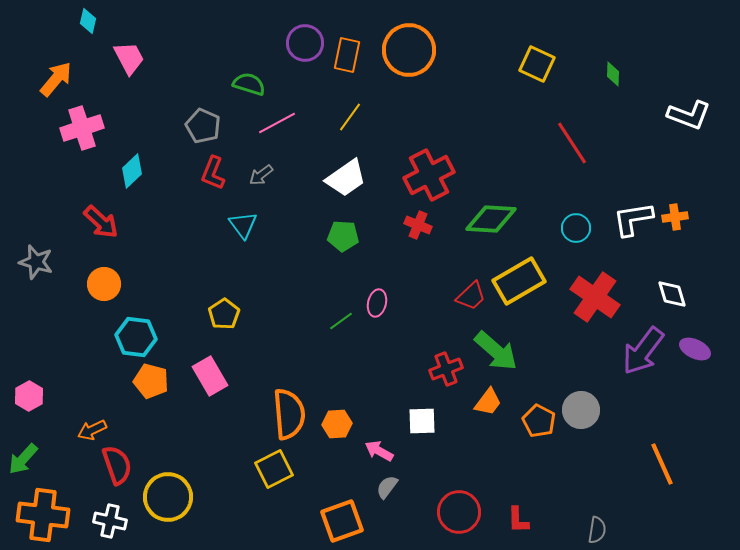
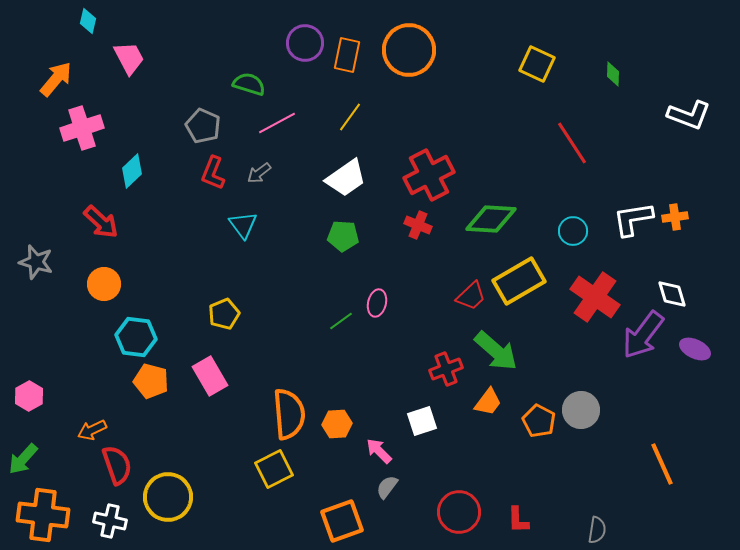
gray arrow at (261, 175): moved 2 px left, 2 px up
cyan circle at (576, 228): moved 3 px left, 3 px down
yellow pentagon at (224, 314): rotated 12 degrees clockwise
purple arrow at (643, 351): moved 16 px up
white square at (422, 421): rotated 16 degrees counterclockwise
pink arrow at (379, 451): rotated 16 degrees clockwise
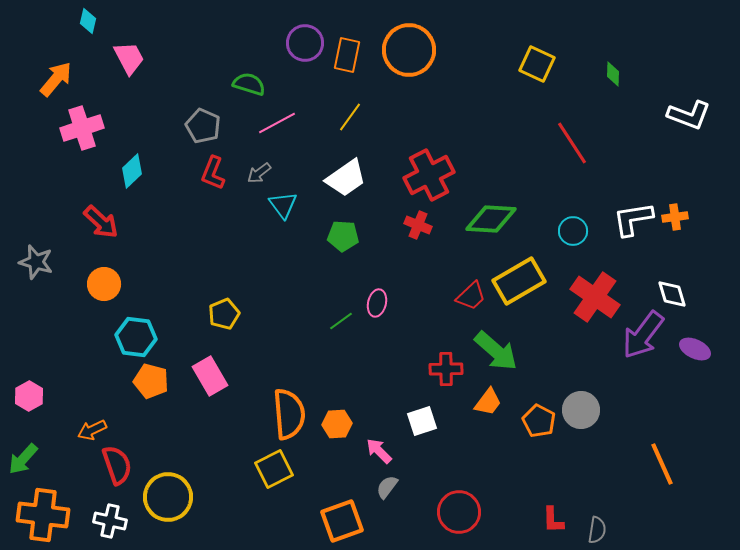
cyan triangle at (243, 225): moved 40 px right, 20 px up
red cross at (446, 369): rotated 20 degrees clockwise
red L-shape at (518, 520): moved 35 px right
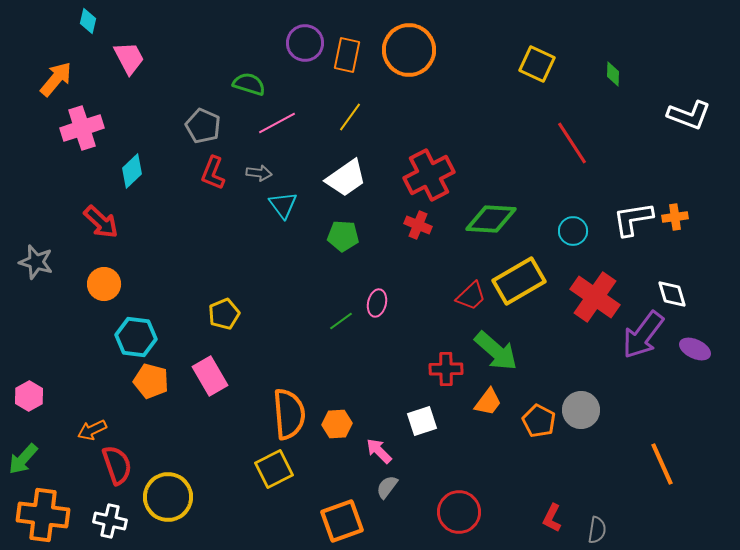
gray arrow at (259, 173): rotated 135 degrees counterclockwise
red L-shape at (553, 520): moved 1 px left, 2 px up; rotated 28 degrees clockwise
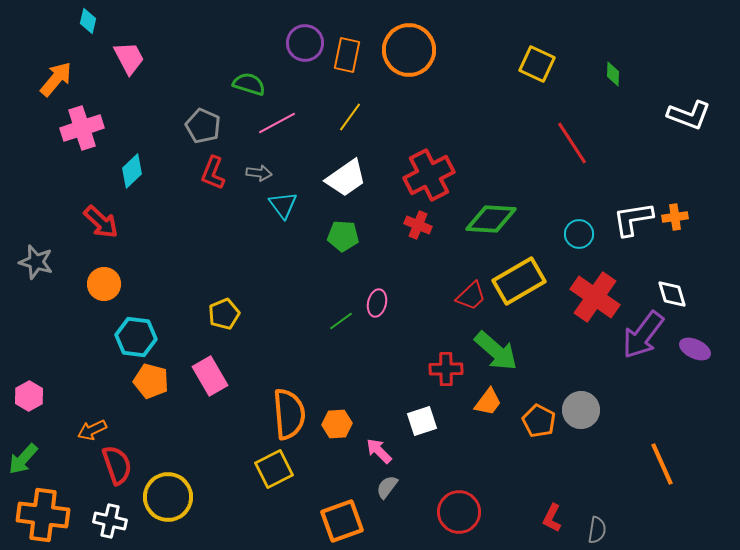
cyan circle at (573, 231): moved 6 px right, 3 px down
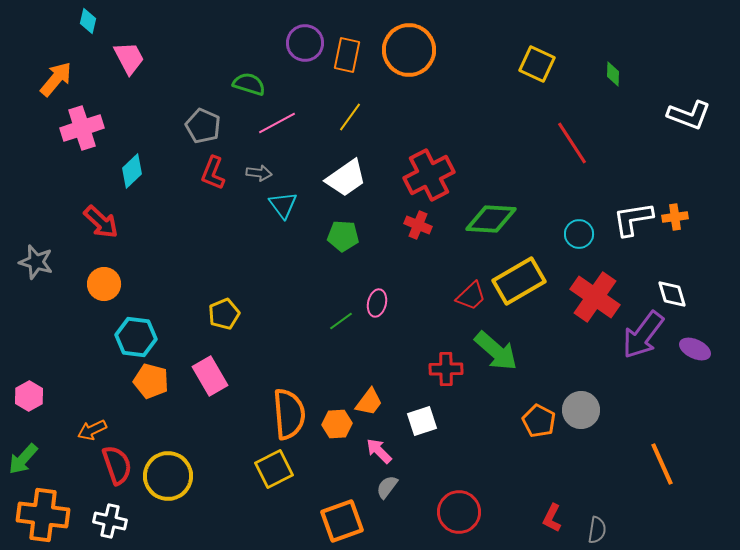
orange trapezoid at (488, 402): moved 119 px left
yellow circle at (168, 497): moved 21 px up
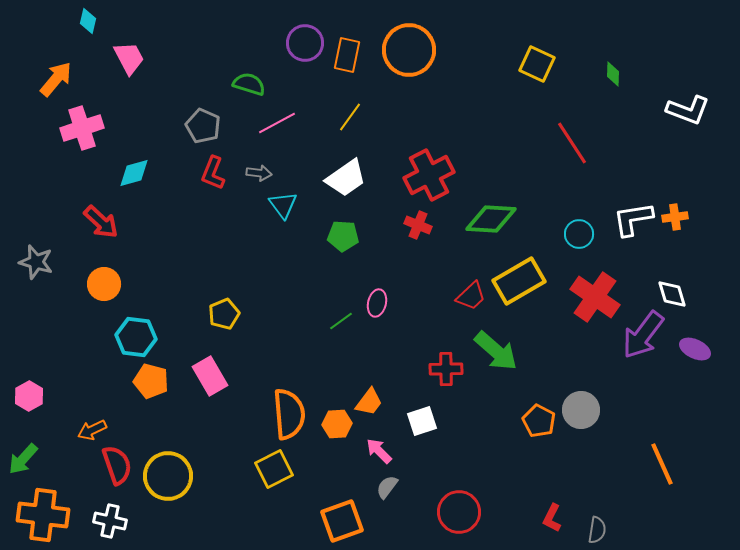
white L-shape at (689, 115): moved 1 px left, 5 px up
cyan diamond at (132, 171): moved 2 px right, 2 px down; rotated 28 degrees clockwise
